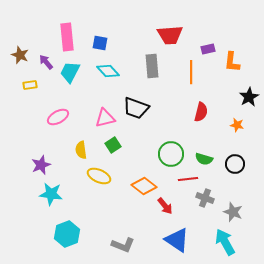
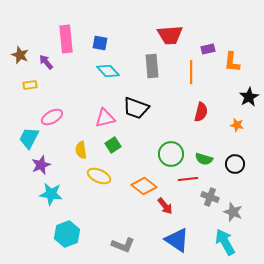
pink rectangle: moved 1 px left, 2 px down
cyan trapezoid: moved 41 px left, 66 px down
pink ellipse: moved 6 px left
gray cross: moved 5 px right, 1 px up
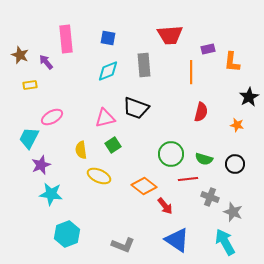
blue square: moved 8 px right, 5 px up
gray rectangle: moved 8 px left, 1 px up
cyan diamond: rotated 70 degrees counterclockwise
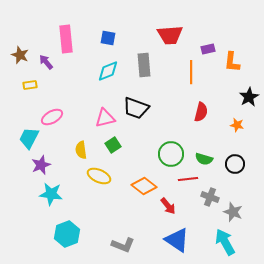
red arrow: moved 3 px right
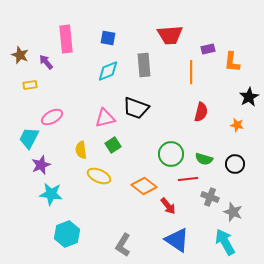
gray L-shape: rotated 100 degrees clockwise
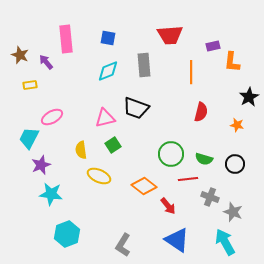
purple rectangle: moved 5 px right, 3 px up
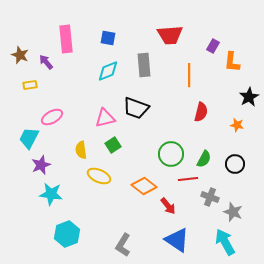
purple rectangle: rotated 48 degrees counterclockwise
orange line: moved 2 px left, 3 px down
green semicircle: rotated 78 degrees counterclockwise
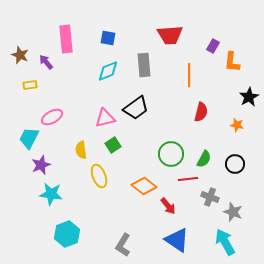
black trapezoid: rotated 56 degrees counterclockwise
yellow ellipse: rotated 45 degrees clockwise
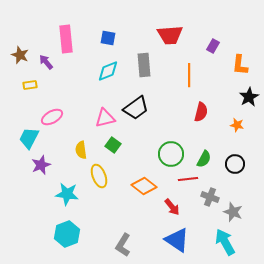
orange L-shape: moved 8 px right, 3 px down
green square: rotated 21 degrees counterclockwise
cyan star: moved 16 px right
red arrow: moved 4 px right, 1 px down
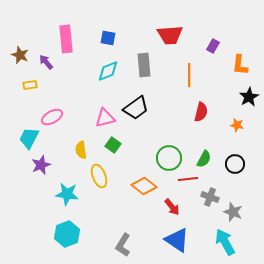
green circle: moved 2 px left, 4 px down
